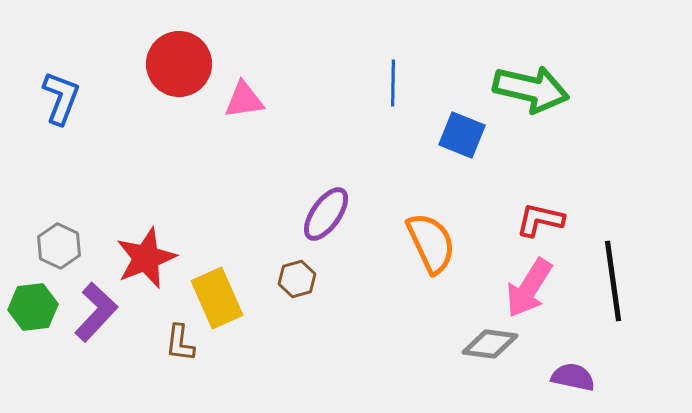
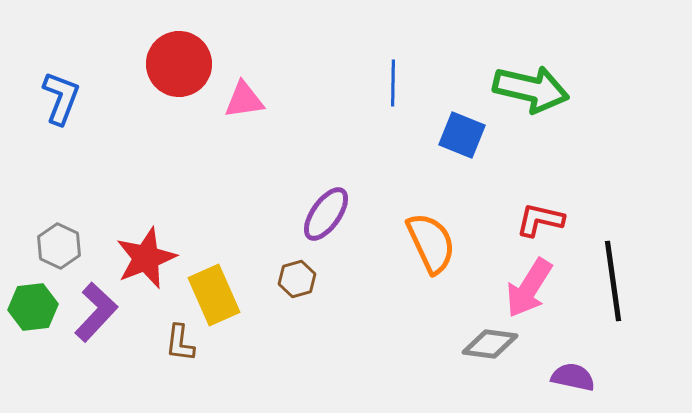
yellow rectangle: moved 3 px left, 3 px up
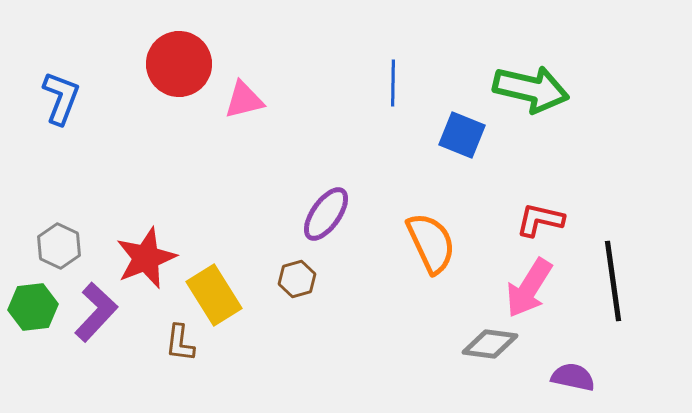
pink triangle: rotated 6 degrees counterclockwise
yellow rectangle: rotated 8 degrees counterclockwise
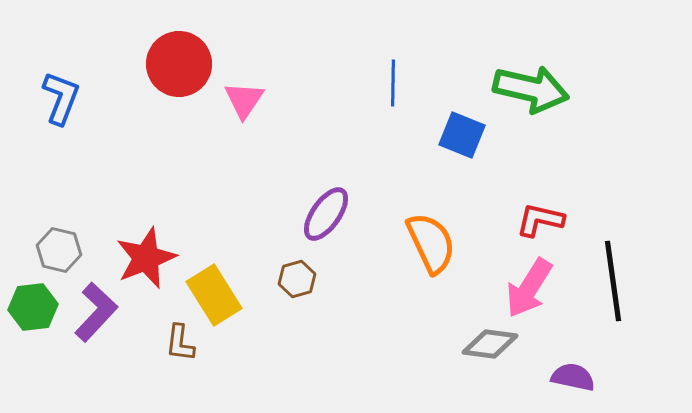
pink triangle: rotated 42 degrees counterclockwise
gray hexagon: moved 4 px down; rotated 12 degrees counterclockwise
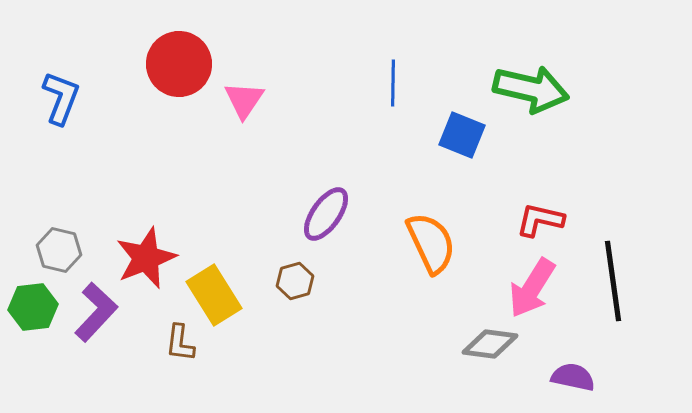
brown hexagon: moved 2 px left, 2 px down
pink arrow: moved 3 px right
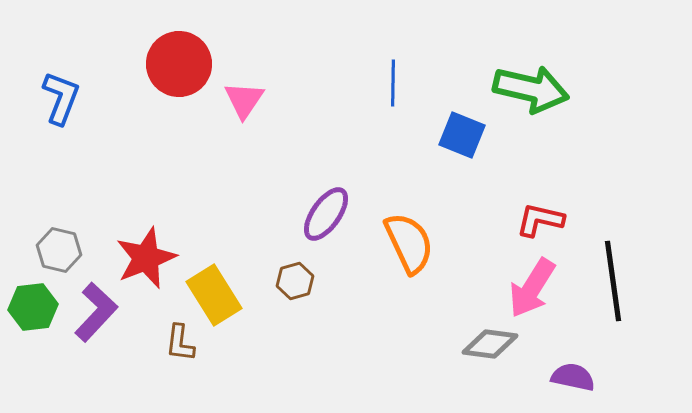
orange semicircle: moved 22 px left
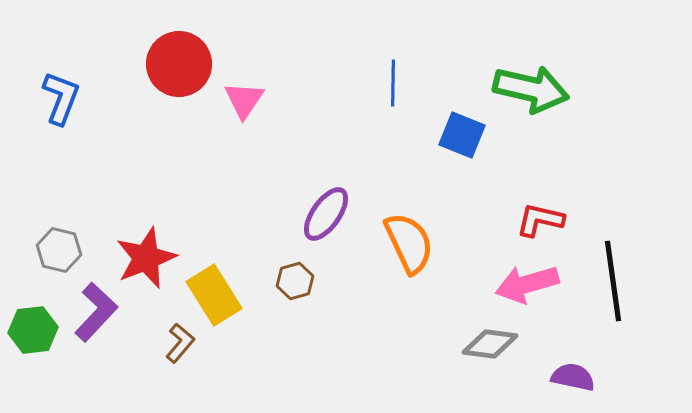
pink arrow: moved 5 px left, 4 px up; rotated 42 degrees clockwise
green hexagon: moved 23 px down
brown L-shape: rotated 147 degrees counterclockwise
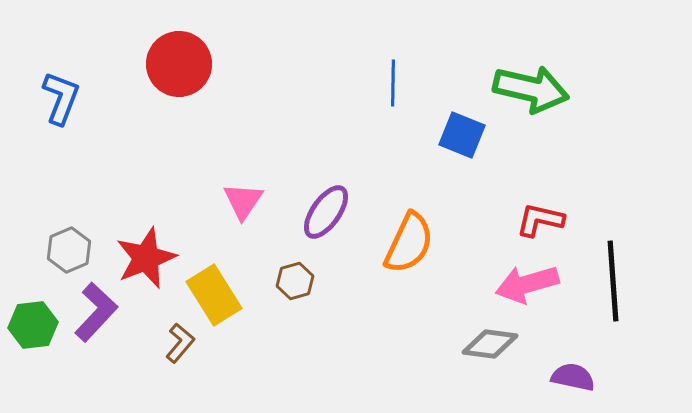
pink triangle: moved 1 px left, 101 px down
purple ellipse: moved 2 px up
orange semicircle: rotated 50 degrees clockwise
gray hexagon: moved 10 px right; rotated 24 degrees clockwise
black line: rotated 4 degrees clockwise
green hexagon: moved 5 px up
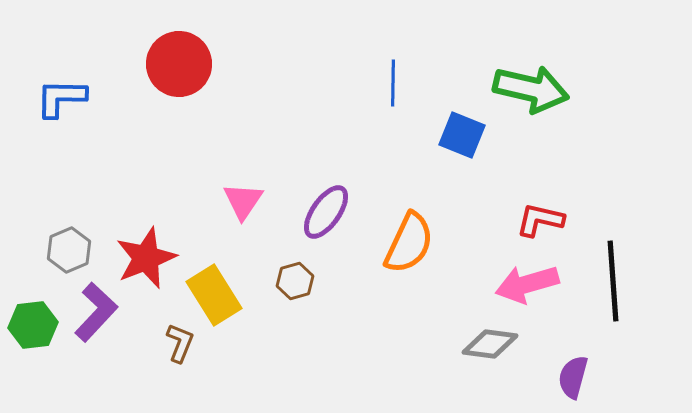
blue L-shape: rotated 110 degrees counterclockwise
brown L-shape: rotated 18 degrees counterclockwise
purple semicircle: rotated 87 degrees counterclockwise
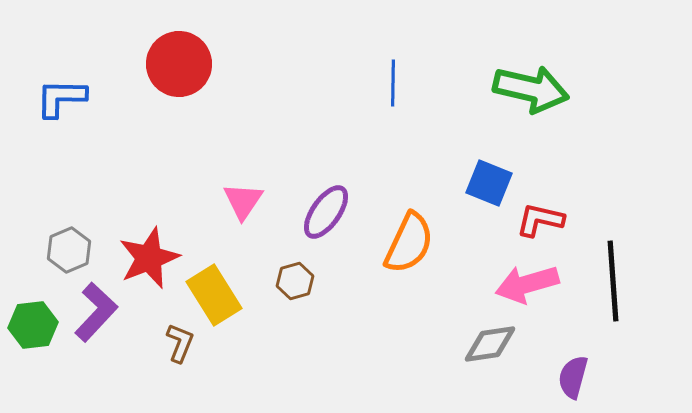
blue square: moved 27 px right, 48 px down
red star: moved 3 px right
gray diamond: rotated 16 degrees counterclockwise
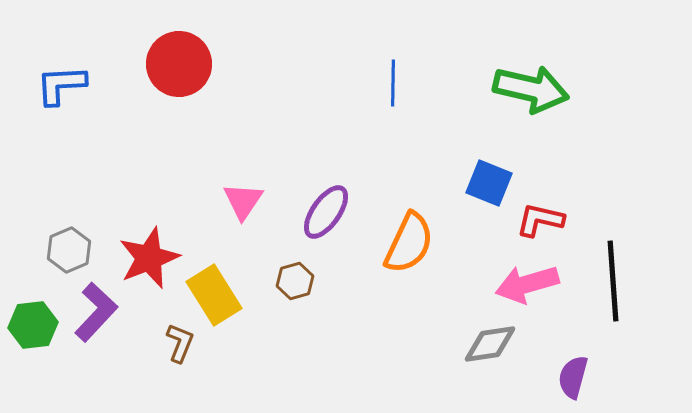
blue L-shape: moved 13 px up; rotated 4 degrees counterclockwise
